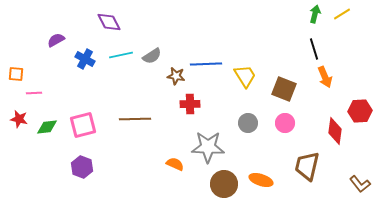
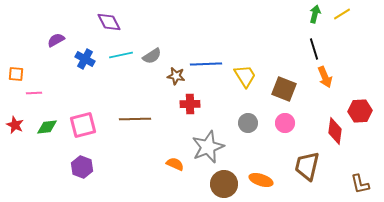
red star: moved 4 px left, 6 px down; rotated 12 degrees clockwise
gray star: rotated 24 degrees counterclockwise
brown L-shape: rotated 25 degrees clockwise
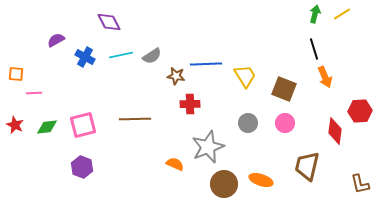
blue cross: moved 2 px up
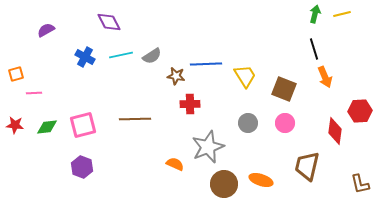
yellow line: rotated 18 degrees clockwise
purple semicircle: moved 10 px left, 10 px up
orange square: rotated 21 degrees counterclockwise
red star: rotated 18 degrees counterclockwise
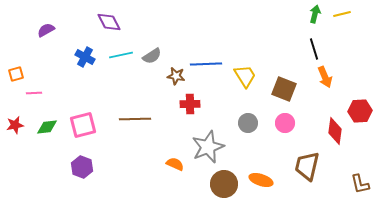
red star: rotated 18 degrees counterclockwise
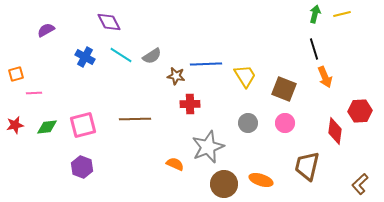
cyan line: rotated 45 degrees clockwise
brown L-shape: rotated 60 degrees clockwise
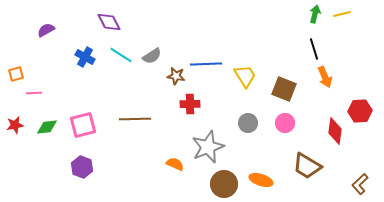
brown trapezoid: rotated 72 degrees counterclockwise
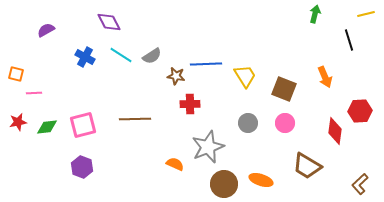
yellow line: moved 24 px right
black line: moved 35 px right, 9 px up
orange square: rotated 28 degrees clockwise
red star: moved 3 px right, 3 px up
